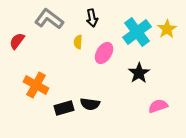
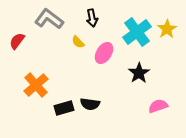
yellow semicircle: rotated 48 degrees counterclockwise
orange cross: rotated 20 degrees clockwise
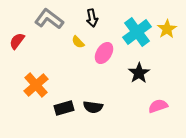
black semicircle: moved 3 px right, 3 px down
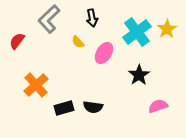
gray L-shape: rotated 80 degrees counterclockwise
black star: moved 2 px down
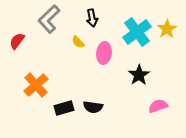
pink ellipse: rotated 25 degrees counterclockwise
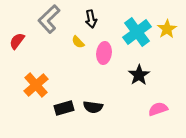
black arrow: moved 1 px left, 1 px down
pink semicircle: moved 3 px down
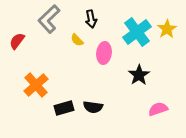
yellow semicircle: moved 1 px left, 2 px up
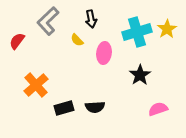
gray L-shape: moved 1 px left, 2 px down
cyan cross: rotated 20 degrees clockwise
black star: moved 1 px right
black semicircle: moved 2 px right; rotated 12 degrees counterclockwise
